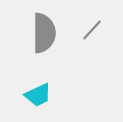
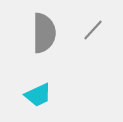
gray line: moved 1 px right
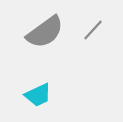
gray semicircle: moved 1 px right, 1 px up; rotated 54 degrees clockwise
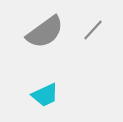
cyan trapezoid: moved 7 px right
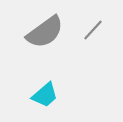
cyan trapezoid: rotated 16 degrees counterclockwise
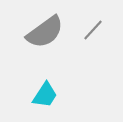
cyan trapezoid: rotated 16 degrees counterclockwise
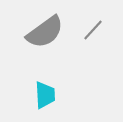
cyan trapezoid: rotated 36 degrees counterclockwise
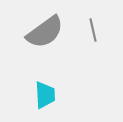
gray line: rotated 55 degrees counterclockwise
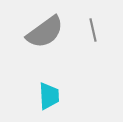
cyan trapezoid: moved 4 px right, 1 px down
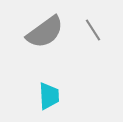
gray line: rotated 20 degrees counterclockwise
